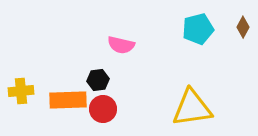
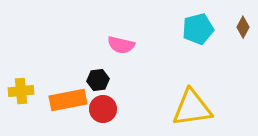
orange rectangle: rotated 9 degrees counterclockwise
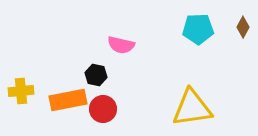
cyan pentagon: rotated 12 degrees clockwise
black hexagon: moved 2 px left, 5 px up; rotated 20 degrees clockwise
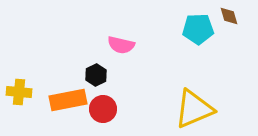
brown diamond: moved 14 px left, 11 px up; rotated 45 degrees counterclockwise
black hexagon: rotated 20 degrees clockwise
yellow cross: moved 2 px left, 1 px down; rotated 10 degrees clockwise
yellow triangle: moved 2 px right, 1 px down; rotated 15 degrees counterclockwise
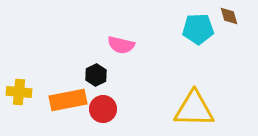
yellow triangle: rotated 24 degrees clockwise
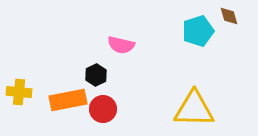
cyan pentagon: moved 2 px down; rotated 16 degrees counterclockwise
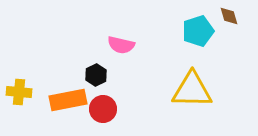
yellow triangle: moved 2 px left, 19 px up
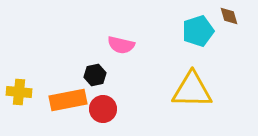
black hexagon: moved 1 px left; rotated 15 degrees clockwise
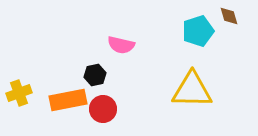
yellow cross: moved 1 px down; rotated 25 degrees counterclockwise
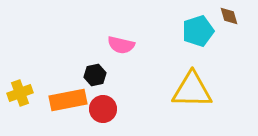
yellow cross: moved 1 px right
